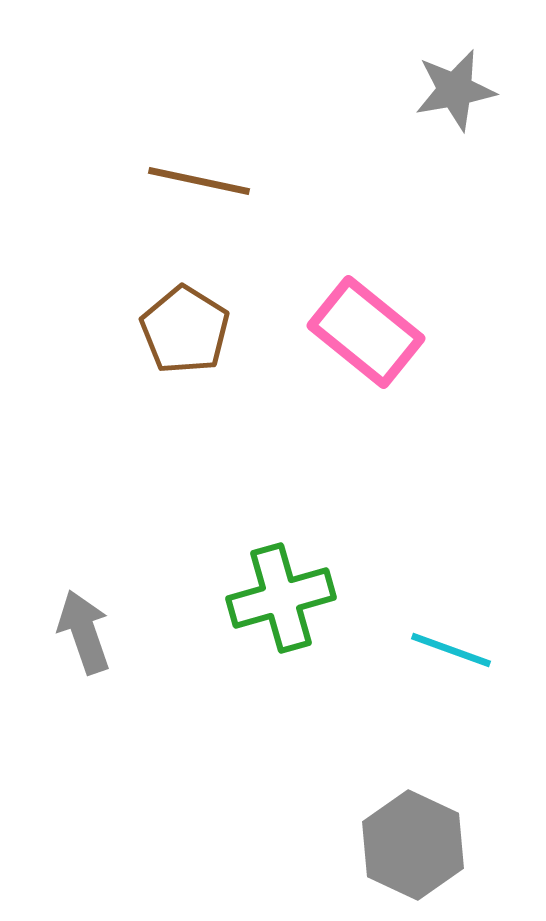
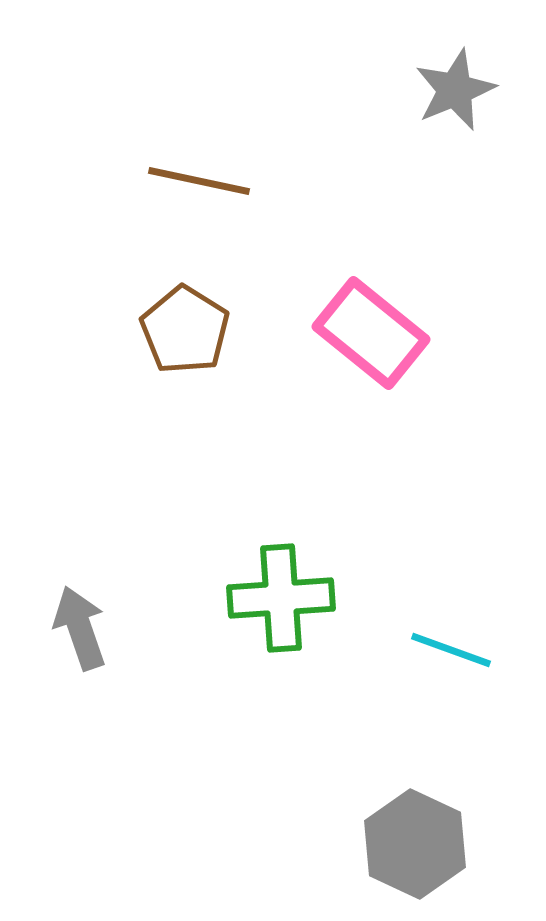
gray star: rotated 12 degrees counterclockwise
pink rectangle: moved 5 px right, 1 px down
green cross: rotated 12 degrees clockwise
gray arrow: moved 4 px left, 4 px up
gray hexagon: moved 2 px right, 1 px up
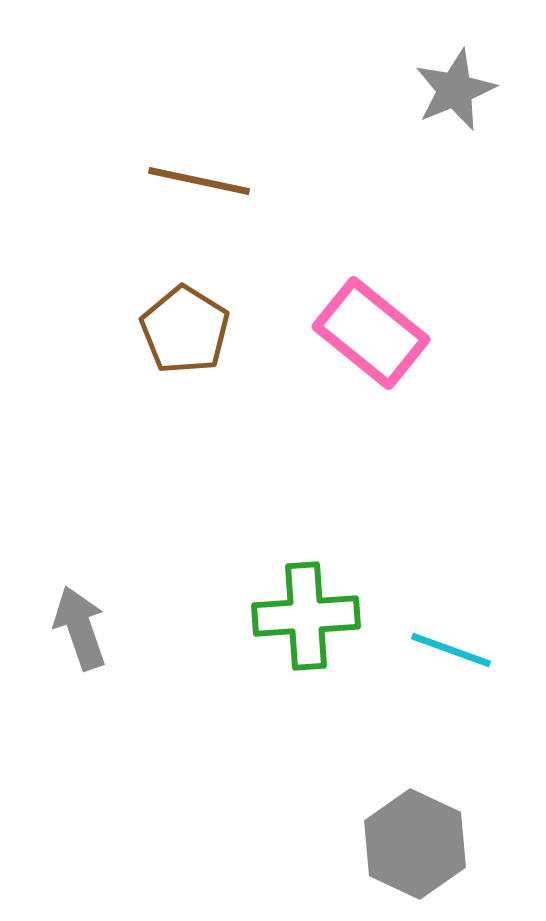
green cross: moved 25 px right, 18 px down
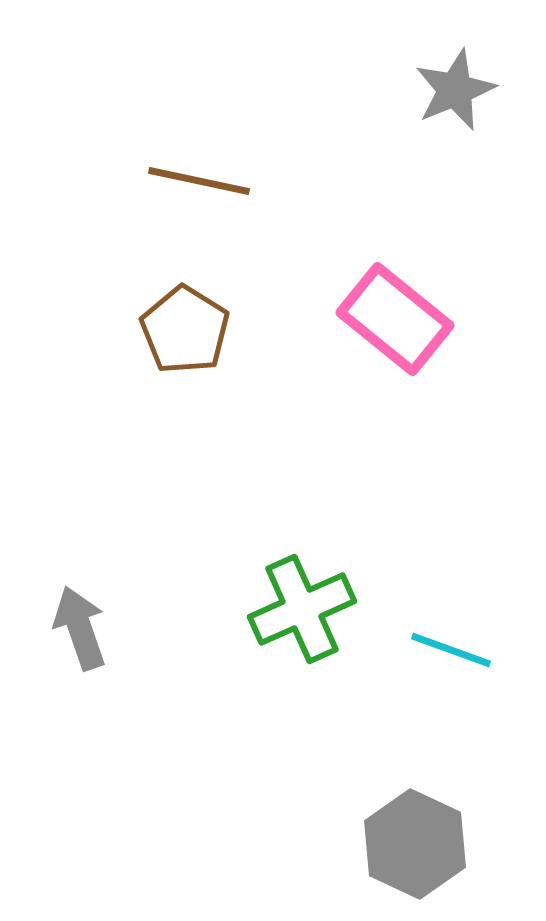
pink rectangle: moved 24 px right, 14 px up
green cross: moved 4 px left, 7 px up; rotated 20 degrees counterclockwise
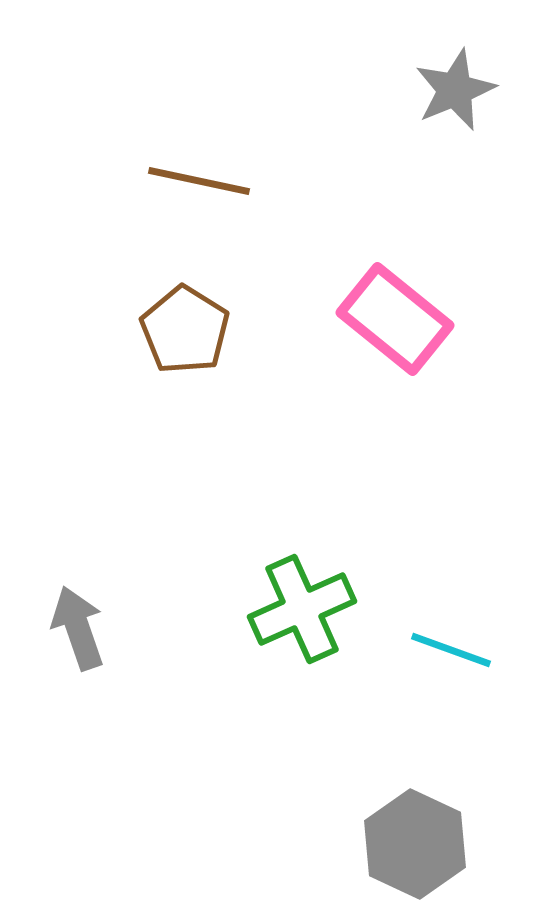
gray arrow: moved 2 px left
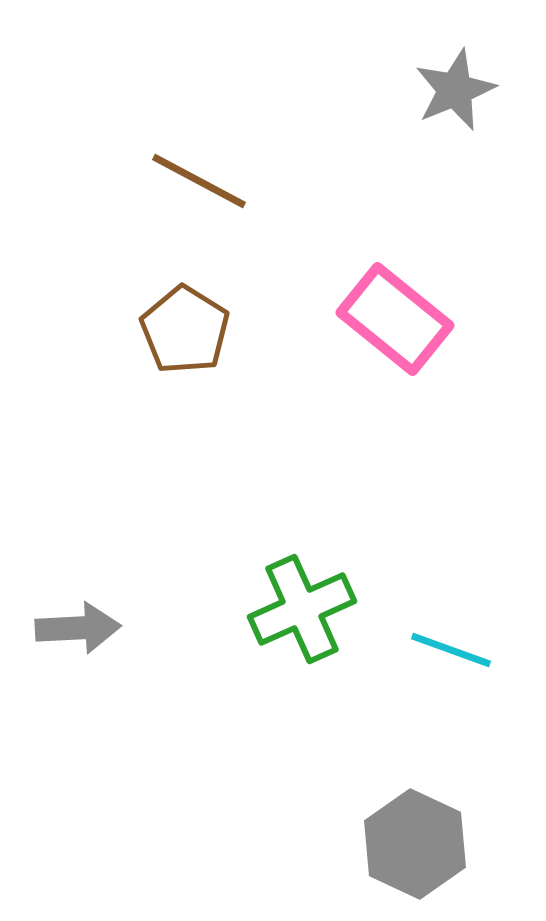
brown line: rotated 16 degrees clockwise
gray arrow: rotated 106 degrees clockwise
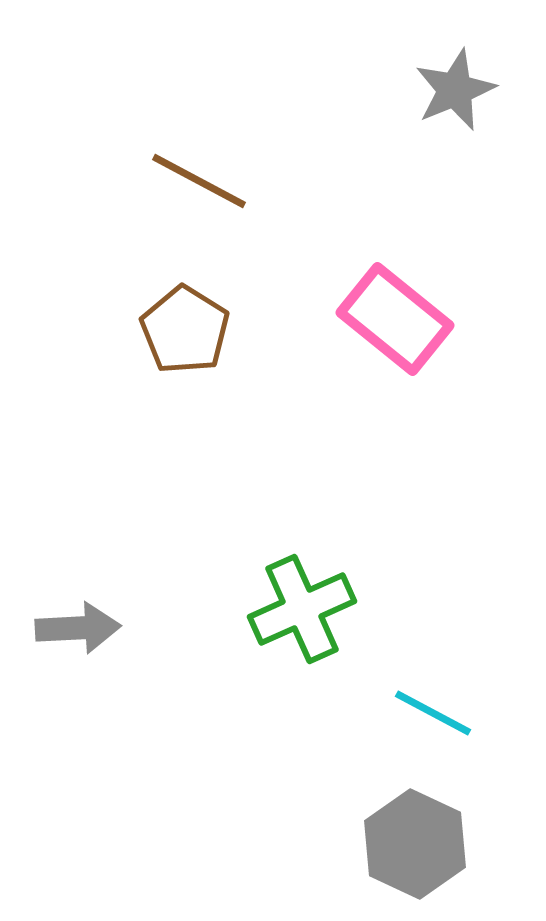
cyan line: moved 18 px left, 63 px down; rotated 8 degrees clockwise
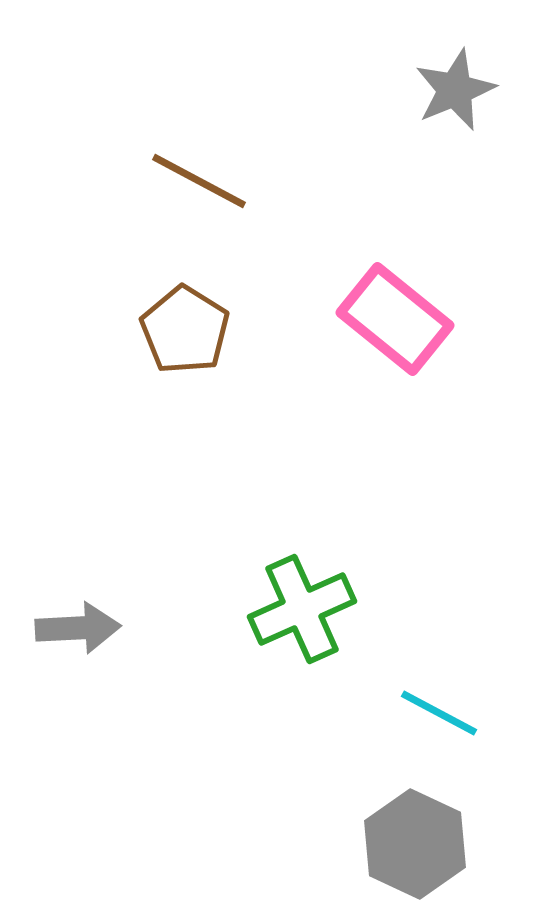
cyan line: moved 6 px right
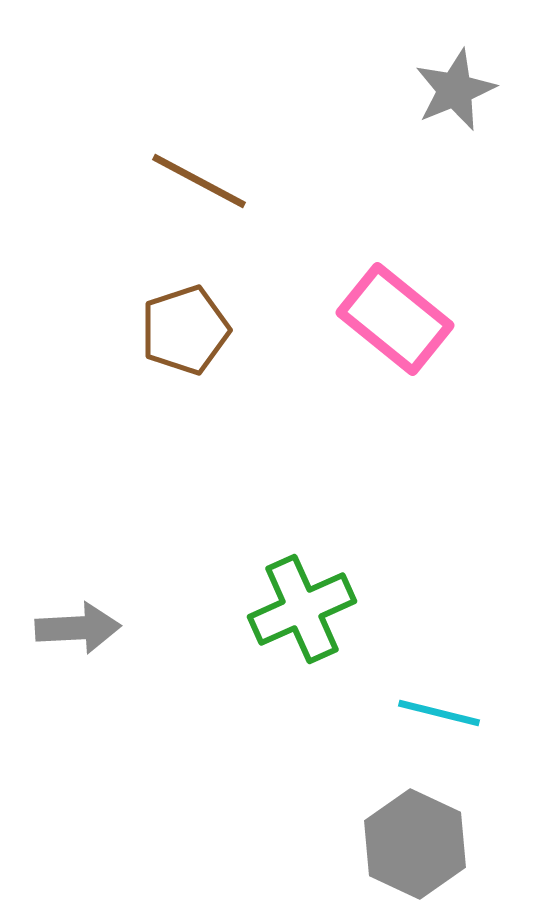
brown pentagon: rotated 22 degrees clockwise
cyan line: rotated 14 degrees counterclockwise
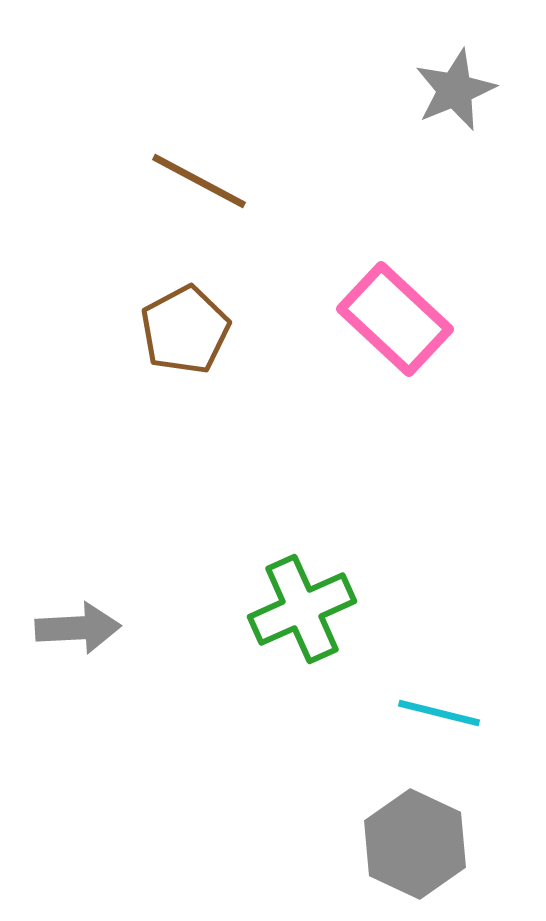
pink rectangle: rotated 4 degrees clockwise
brown pentagon: rotated 10 degrees counterclockwise
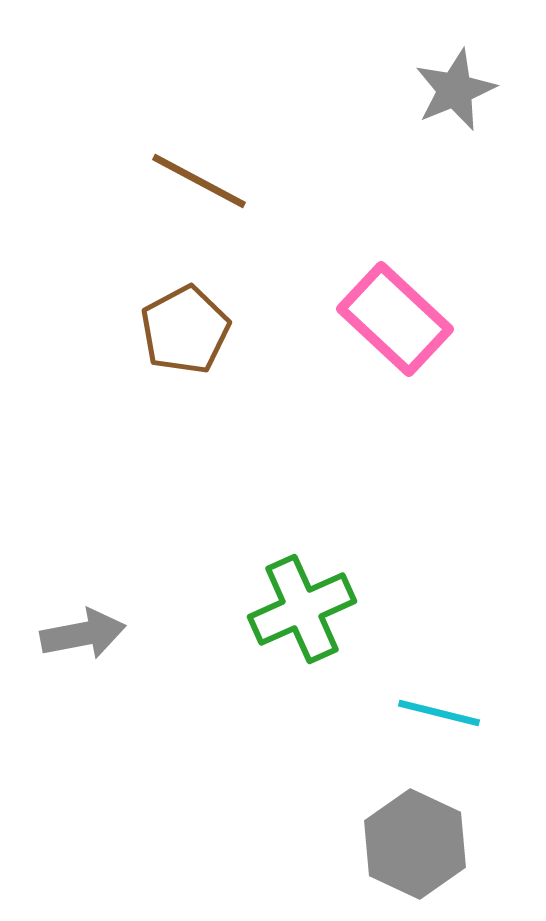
gray arrow: moved 5 px right, 6 px down; rotated 8 degrees counterclockwise
